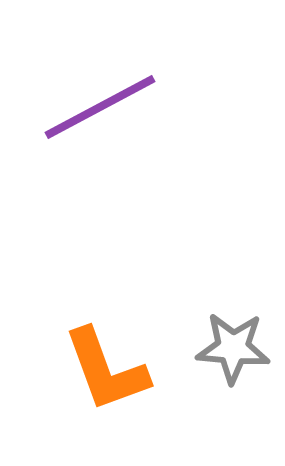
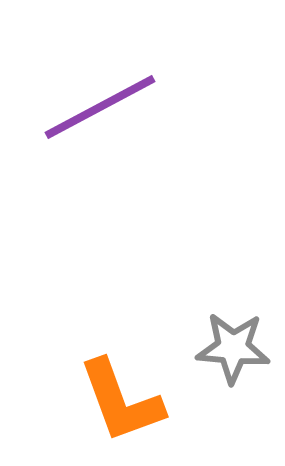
orange L-shape: moved 15 px right, 31 px down
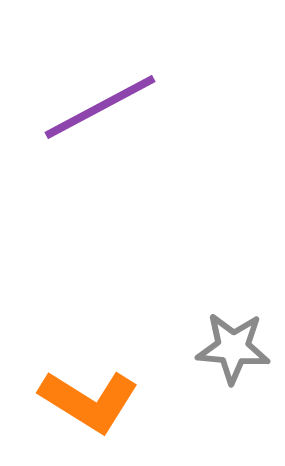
orange L-shape: moved 32 px left; rotated 38 degrees counterclockwise
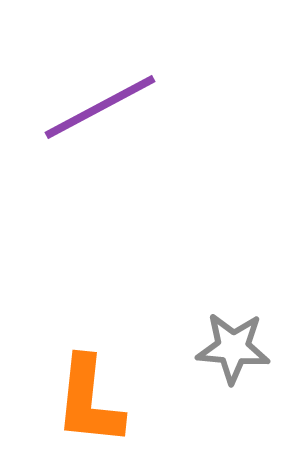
orange L-shape: rotated 64 degrees clockwise
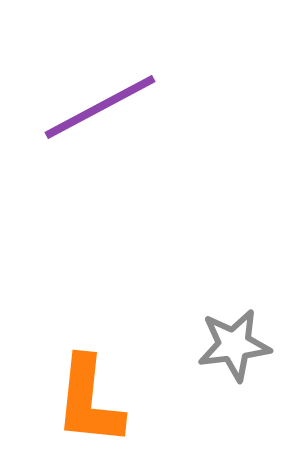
gray star: moved 1 px right, 3 px up; rotated 12 degrees counterclockwise
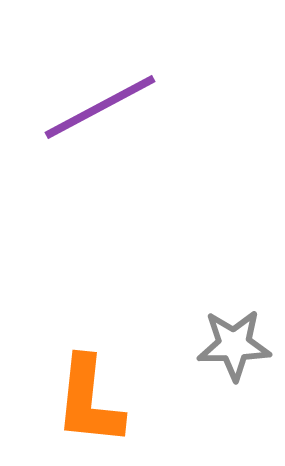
gray star: rotated 6 degrees clockwise
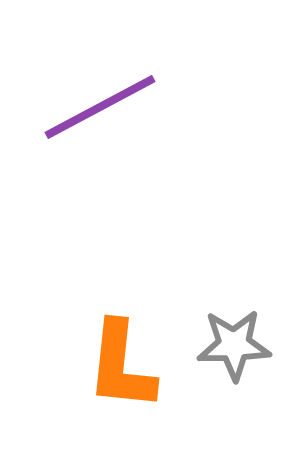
orange L-shape: moved 32 px right, 35 px up
